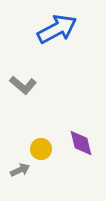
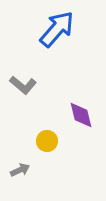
blue arrow: rotated 21 degrees counterclockwise
purple diamond: moved 28 px up
yellow circle: moved 6 px right, 8 px up
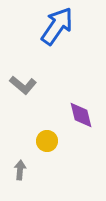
blue arrow: moved 3 px up; rotated 6 degrees counterclockwise
gray arrow: rotated 60 degrees counterclockwise
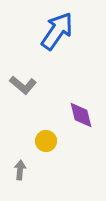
blue arrow: moved 5 px down
yellow circle: moved 1 px left
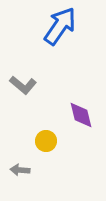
blue arrow: moved 3 px right, 5 px up
gray arrow: rotated 90 degrees counterclockwise
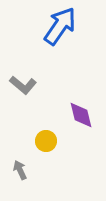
gray arrow: rotated 60 degrees clockwise
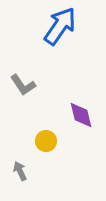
gray L-shape: rotated 16 degrees clockwise
gray arrow: moved 1 px down
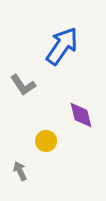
blue arrow: moved 2 px right, 20 px down
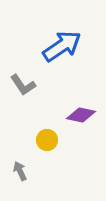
blue arrow: rotated 21 degrees clockwise
purple diamond: rotated 64 degrees counterclockwise
yellow circle: moved 1 px right, 1 px up
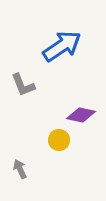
gray L-shape: rotated 12 degrees clockwise
yellow circle: moved 12 px right
gray arrow: moved 2 px up
